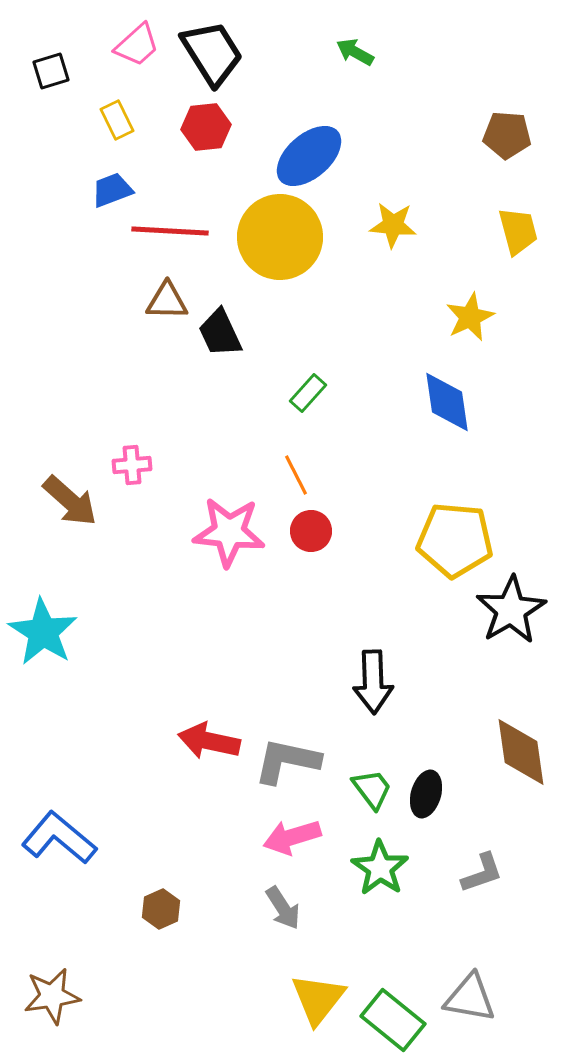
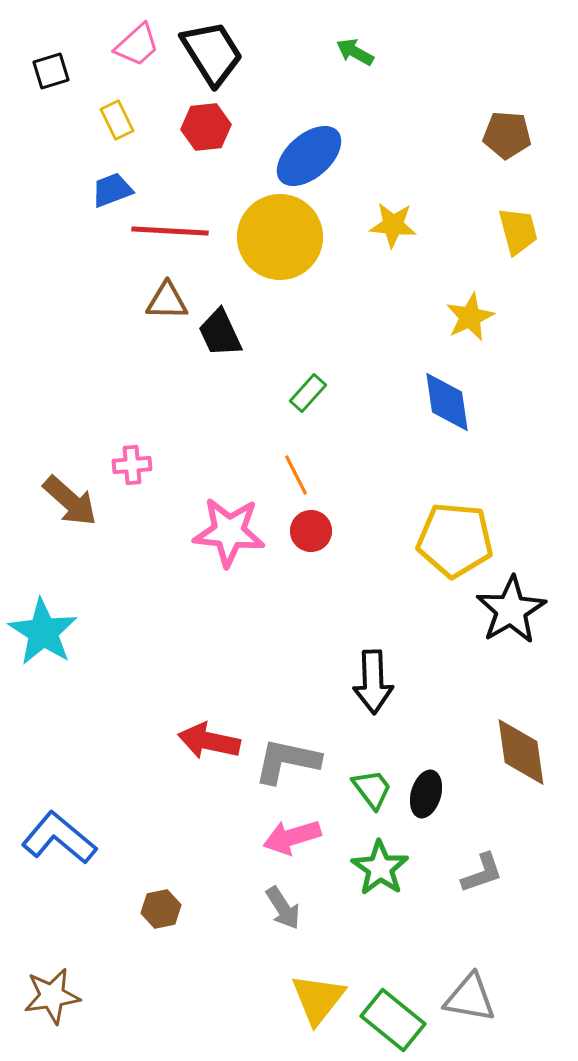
brown hexagon at (161, 909): rotated 12 degrees clockwise
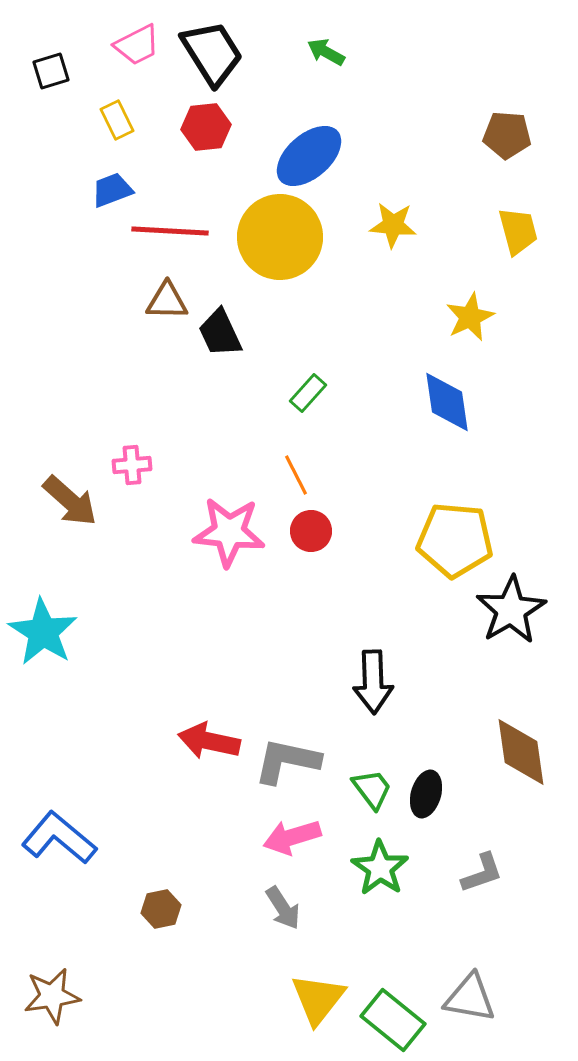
pink trapezoid at (137, 45): rotated 15 degrees clockwise
green arrow at (355, 52): moved 29 px left
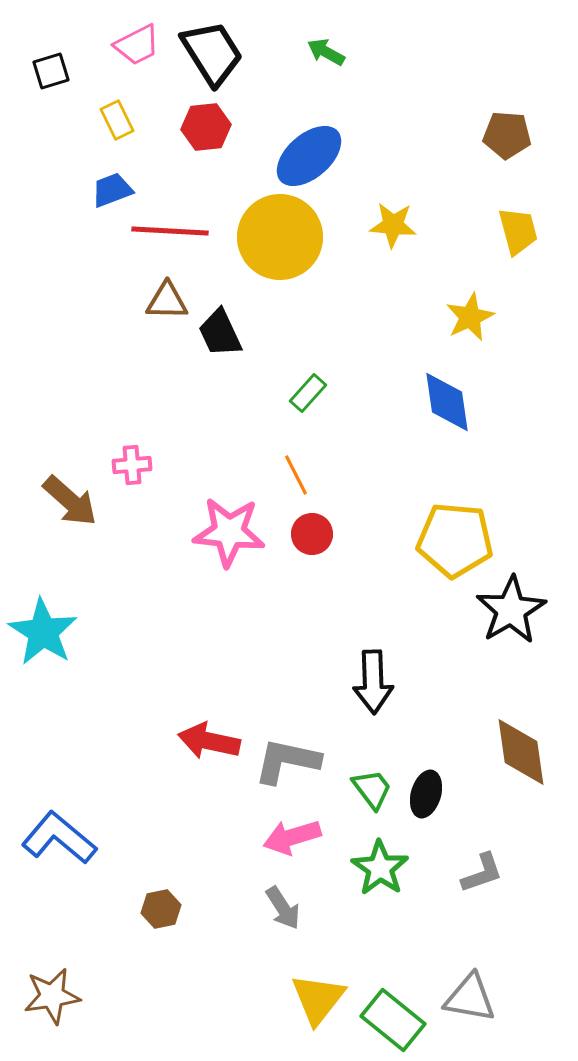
red circle at (311, 531): moved 1 px right, 3 px down
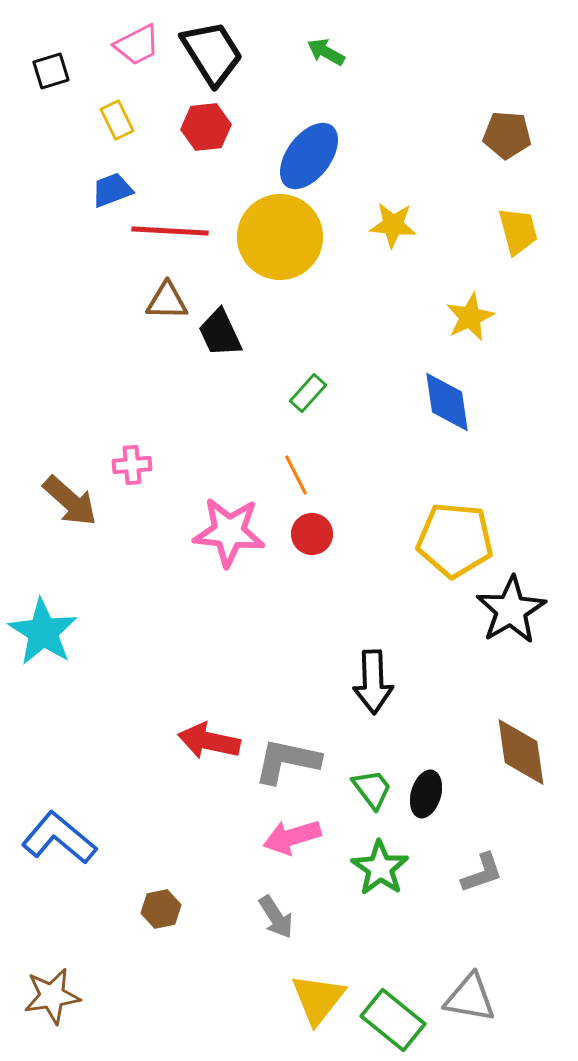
blue ellipse at (309, 156): rotated 12 degrees counterclockwise
gray arrow at (283, 908): moved 7 px left, 9 px down
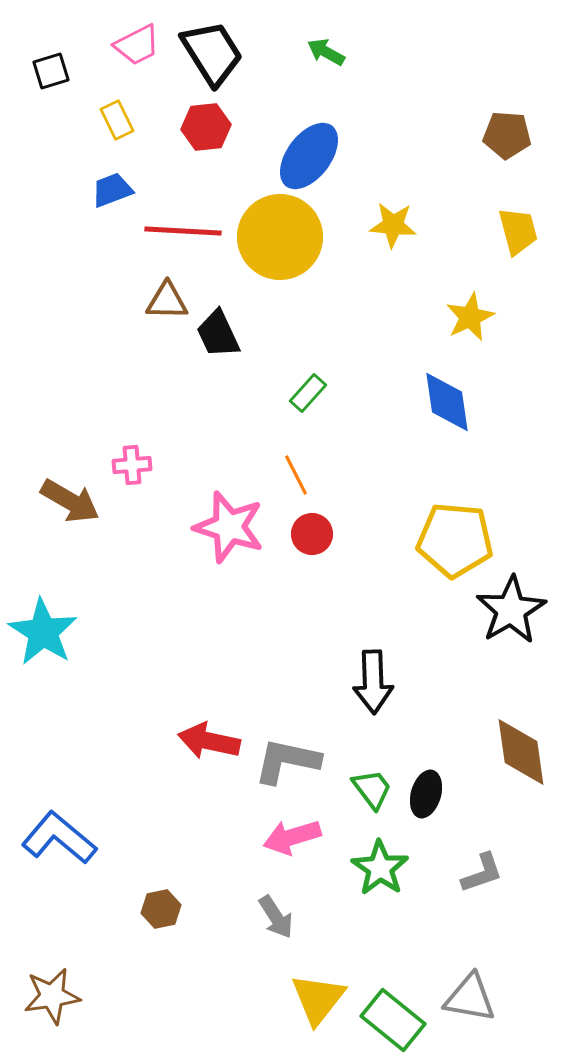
red line at (170, 231): moved 13 px right
black trapezoid at (220, 333): moved 2 px left, 1 px down
brown arrow at (70, 501): rotated 12 degrees counterclockwise
pink star at (229, 532): moved 5 px up; rotated 12 degrees clockwise
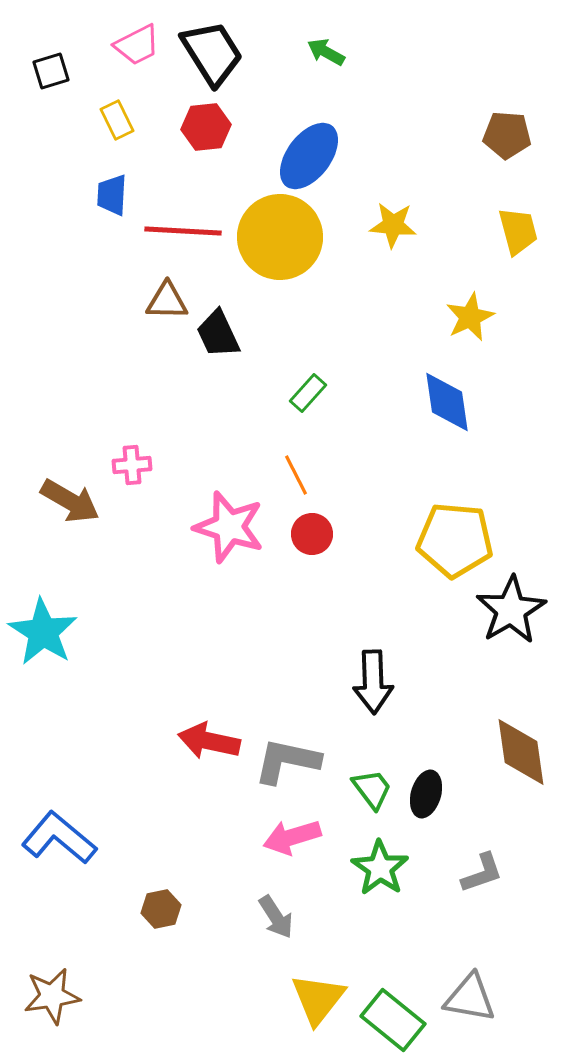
blue trapezoid at (112, 190): moved 5 px down; rotated 66 degrees counterclockwise
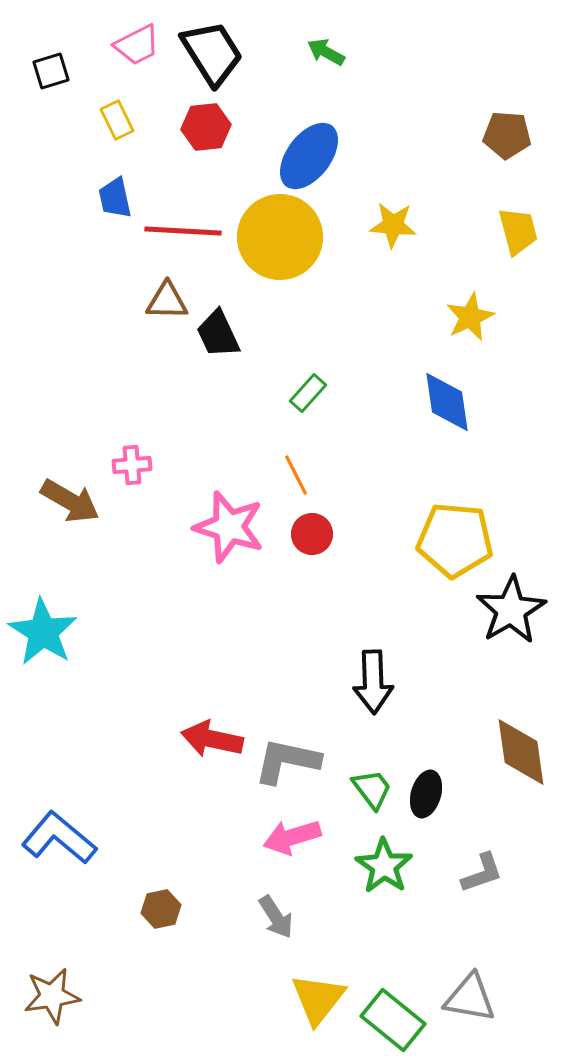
blue trapezoid at (112, 195): moved 3 px right, 3 px down; rotated 15 degrees counterclockwise
red arrow at (209, 741): moved 3 px right, 2 px up
green star at (380, 868): moved 4 px right, 2 px up
